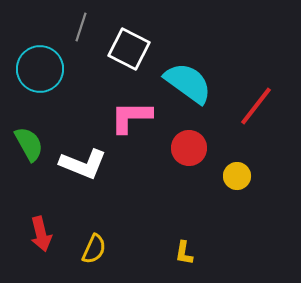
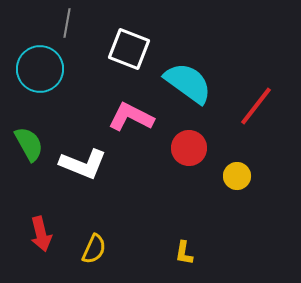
gray line: moved 14 px left, 4 px up; rotated 8 degrees counterclockwise
white square: rotated 6 degrees counterclockwise
pink L-shape: rotated 27 degrees clockwise
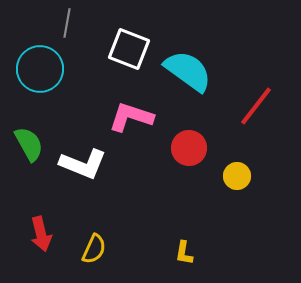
cyan semicircle: moved 12 px up
pink L-shape: rotated 9 degrees counterclockwise
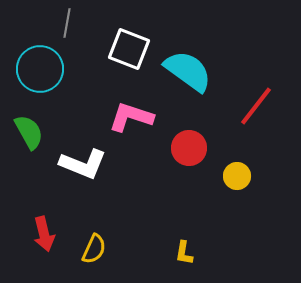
green semicircle: moved 12 px up
red arrow: moved 3 px right
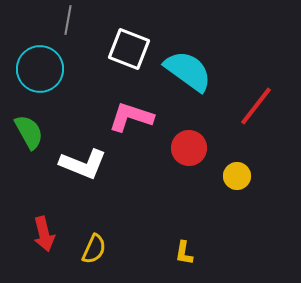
gray line: moved 1 px right, 3 px up
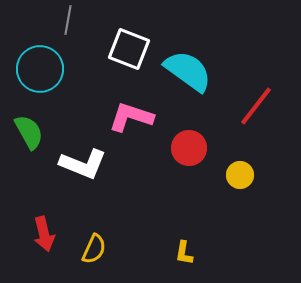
yellow circle: moved 3 px right, 1 px up
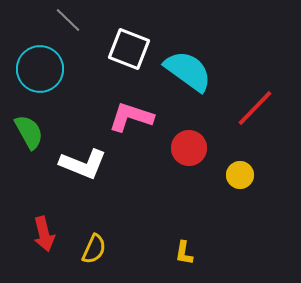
gray line: rotated 56 degrees counterclockwise
red line: moved 1 px left, 2 px down; rotated 6 degrees clockwise
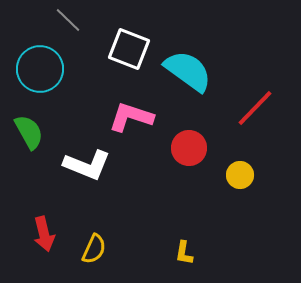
white L-shape: moved 4 px right, 1 px down
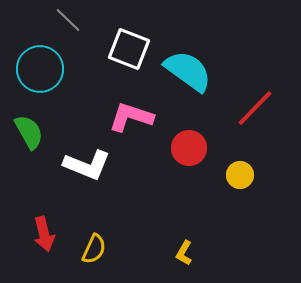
yellow L-shape: rotated 20 degrees clockwise
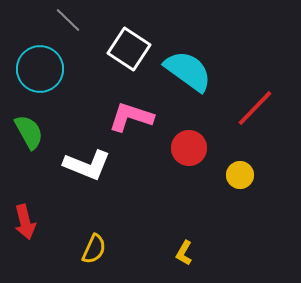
white square: rotated 12 degrees clockwise
red arrow: moved 19 px left, 12 px up
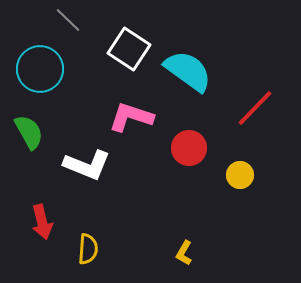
red arrow: moved 17 px right
yellow semicircle: moved 6 px left; rotated 20 degrees counterclockwise
